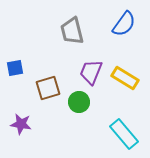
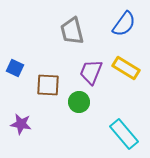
blue square: rotated 36 degrees clockwise
yellow rectangle: moved 1 px right, 10 px up
brown square: moved 3 px up; rotated 20 degrees clockwise
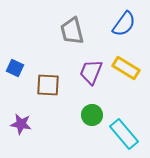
green circle: moved 13 px right, 13 px down
